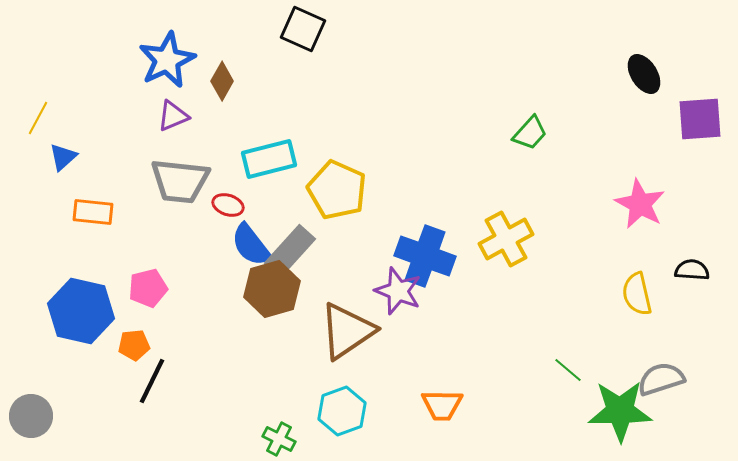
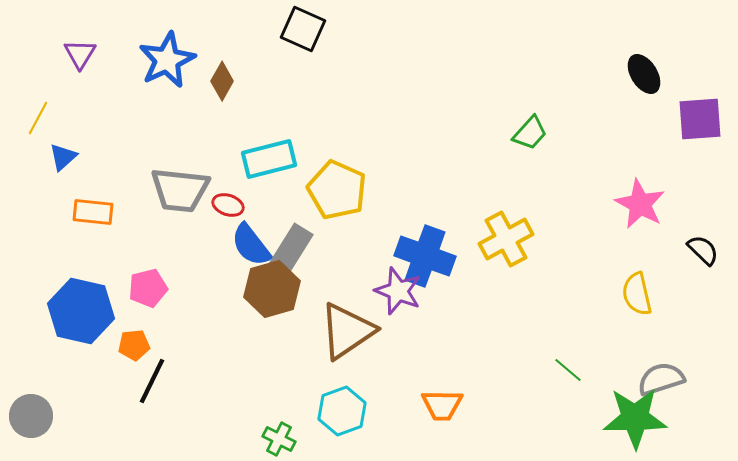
purple triangle: moved 93 px left, 62 px up; rotated 36 degrees counterclockwise
gray trapezoid: moved 9 px down
gray rectangle: rotated 10 degrees counterclockwise
black semicircle: moved 11 px right, 20 px up; rotated 40 degrees clockwise
green star: moved 15 px right, 7 px down
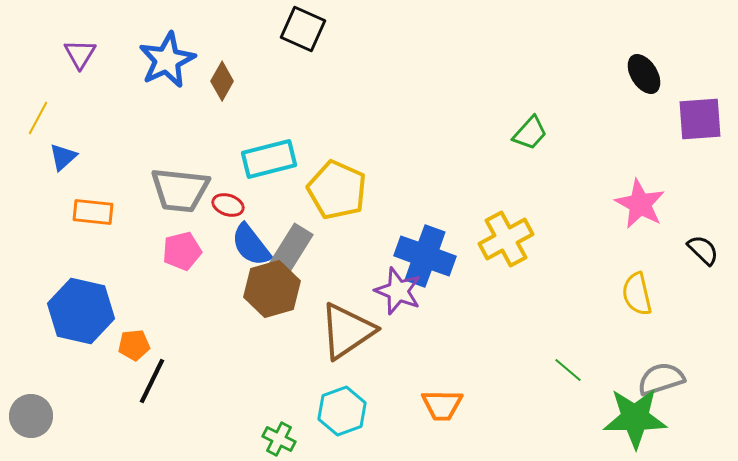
pink pentagon: moved 34 px right, 37 px up
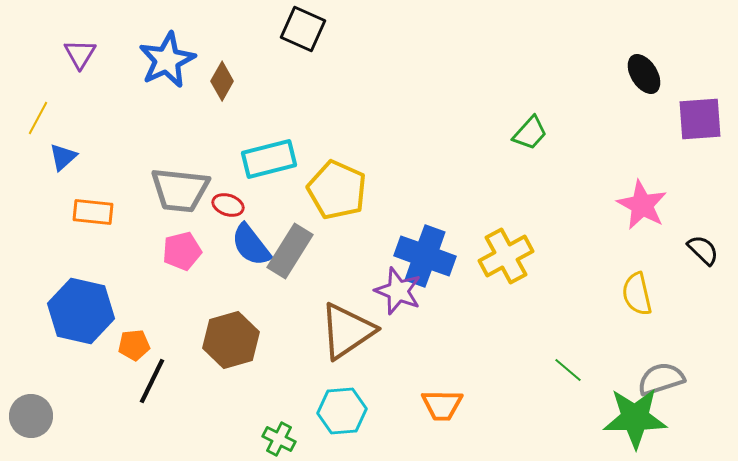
pink star: moved 2 px right, 1 px down
yellow cross: moved 17 px down
brown hexagon: moved 41 px left, 51 px down
cyan hexagon: rotated 15 degrees clockwise
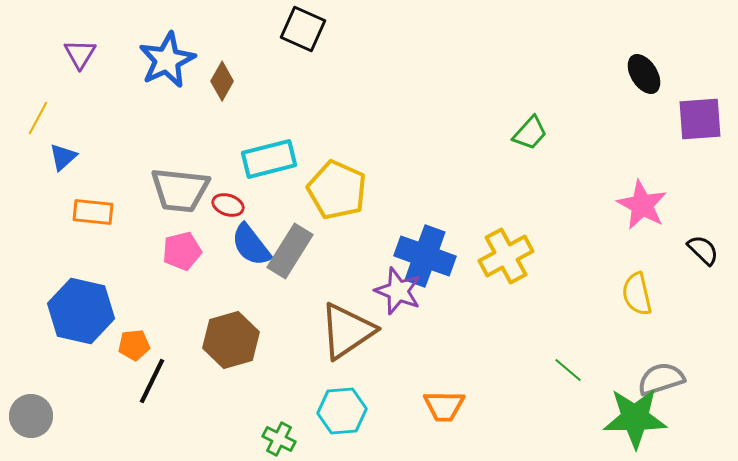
orange trapezoid: moved 2 px right, 1 px down
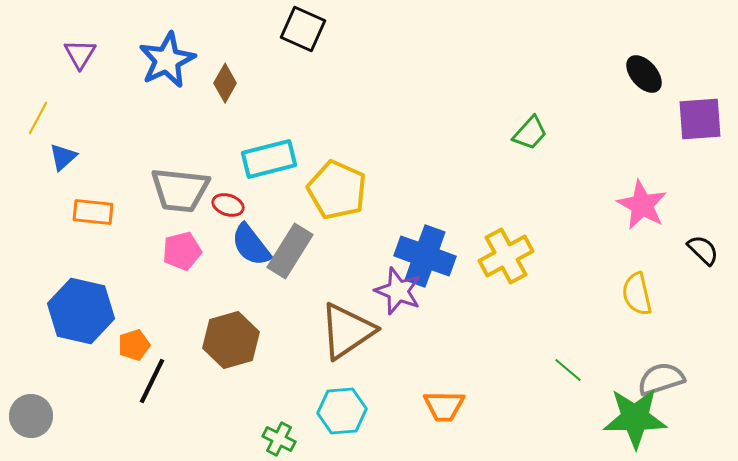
black ellipse: rotated 9 degrees counterclockwise
brown diamond: moved 3 px right, 2 px down
orange pentagon: rotated 12 degrees counterclockwise
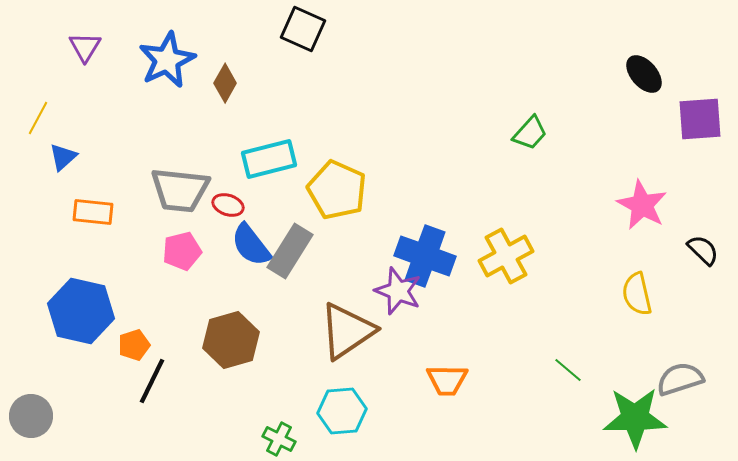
purple triangle: moved 5 px right, 7 px up
gray semicircle: moved 19 px right
orange trapezoid: moved 3 px right, 26 px up
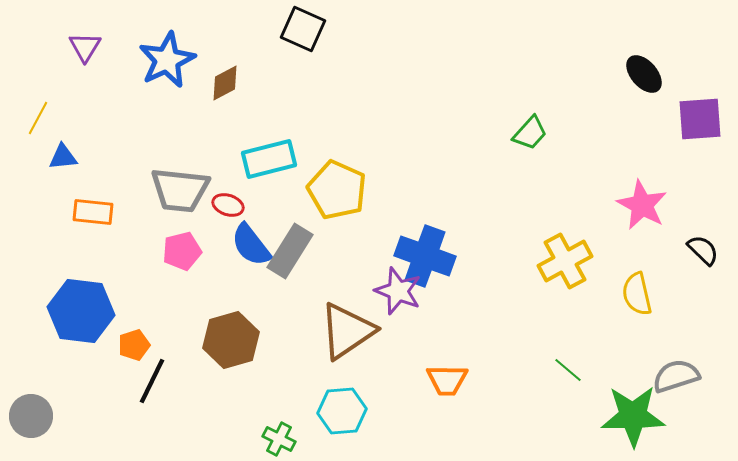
brown diamond: rotated 33 degrees clockwise
blue triangle: rotated 36 degrees clockwise
yellow cross: moved 59 px right, 5 px down
blue hexagon: rotated 6 degrees counterclockwise
gray semicircle: moved 4 px left, 3 px up
green star: moved 2 px left, 2 px up
